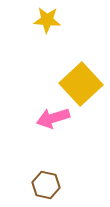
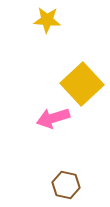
yellow square: moved 1 px right
brown hexagon: moved 20 px right
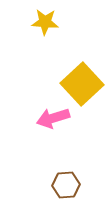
yellow star: moved 2 px left, 2 px down
brown hexagon: rotated 16 degrees counterclockwise
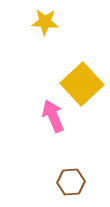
pink arrow: moved 2 px up; rotated 84 degrees clockwise
brown hexagon: moved 5 px right, 3 px up
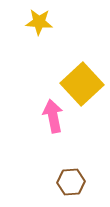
yellow star: moved 6 px left
pink arrow: rotated 12 degrees clockwise
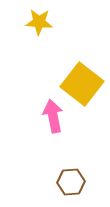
yellow square: rotated 9 degrees counterclockwise
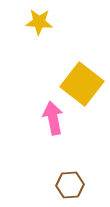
pink arrow: moved 2 px down
brown hexagon: moved 1 px left, 3 px down
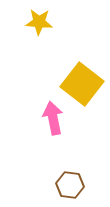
brown hexagon: rotated 12 degrees clockwise
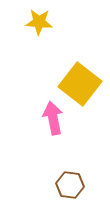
yellow square: moved 2 px left
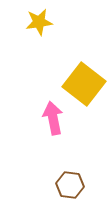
yellow star: rotated 12 degrees counterclockwise
yellow square: moved 4 px right
